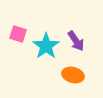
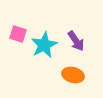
cyan star: moved 2 px left, 1 px up; rotated 8 degrees clockwise
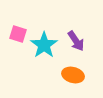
cyan star: rotated 8 degrees counterclockwise
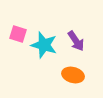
cyan star: rotated 20 degrees counterclockwise
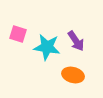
cyan star: moved 3 px right, 2 px down; rotated 8 degrees counterclockwise
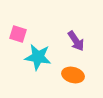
cyan star: moved 9 px left, 10 px down
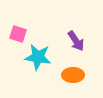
orange ellipse: rotated 15 degrees counterclockwise
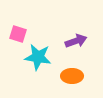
purple arrow: rotated 75 degrees counterclockwise
orange ellipse: moved 1 px left, 1 px down
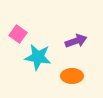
pink square: rotated 18 degrees clockwise
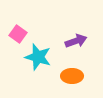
cyan star: rotated 8 degrees clockwise
